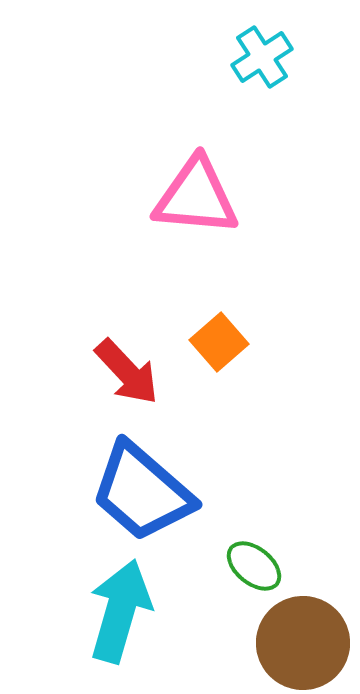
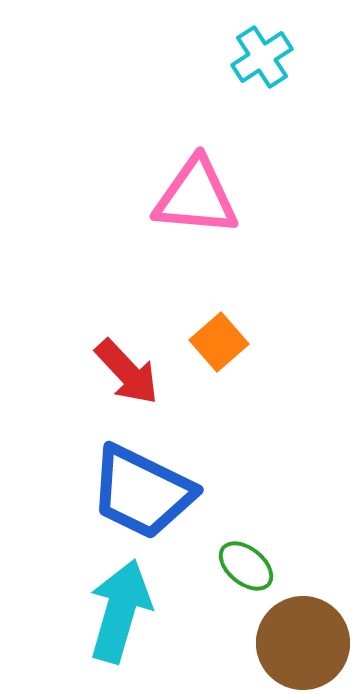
blue trapezoid: rotated 15 degrees counterclockwise
green ellipse: moved 8 px left
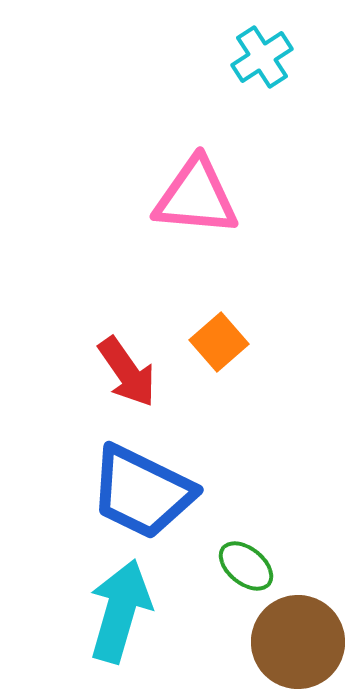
red arrow: rotated 8 degrees clockwise
brown circle: moved 5 px left, 1 px up
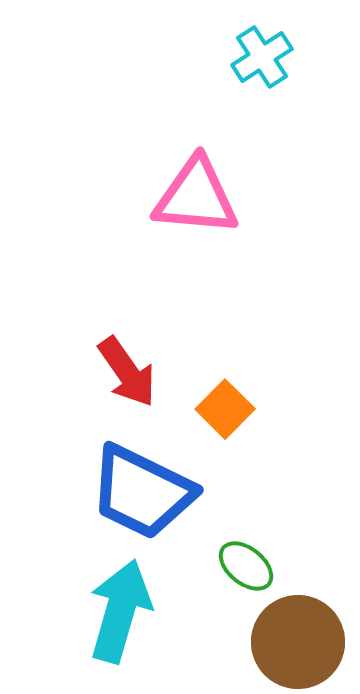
orange square: moved 6 px right, 67 px down; rotated 4 degrees counterclockwise
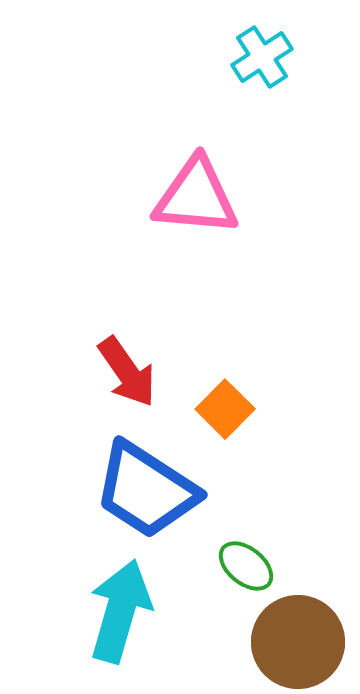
blue trapezoid: moved 4 px right, 2 px up; rotated 7 degrees clockwise
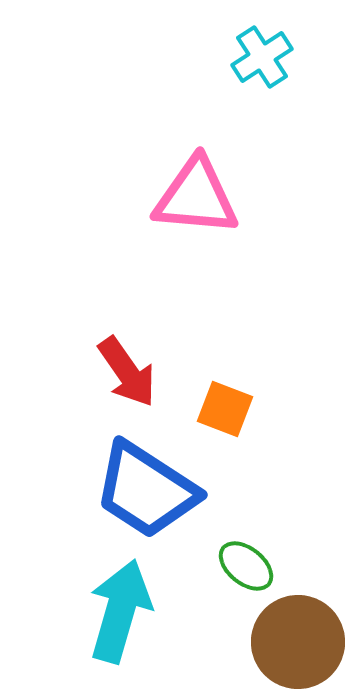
orange square: rotated 24 degrees counterclockwise
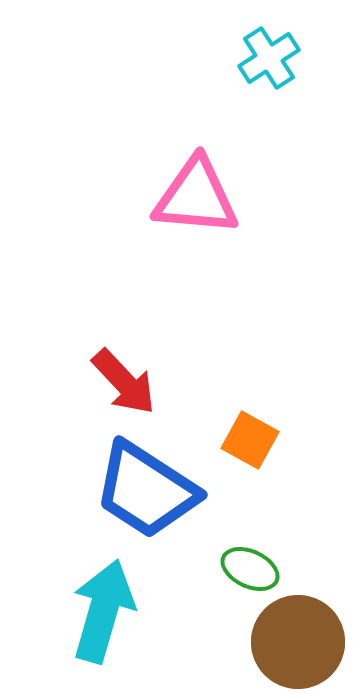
cyan cross: moved 7 px right, 1 px down
red arrow: moved 3 px left, 10 px down; rotated 8 degrees counterclockwise
orange square: moved 25 px right, 31 px down; rotated 8 degrees clockwise
green ellipse: moved 4 px right, 3 px down; rotated 14 degrees counterclockwise
cyan arrow: moved 17 px left
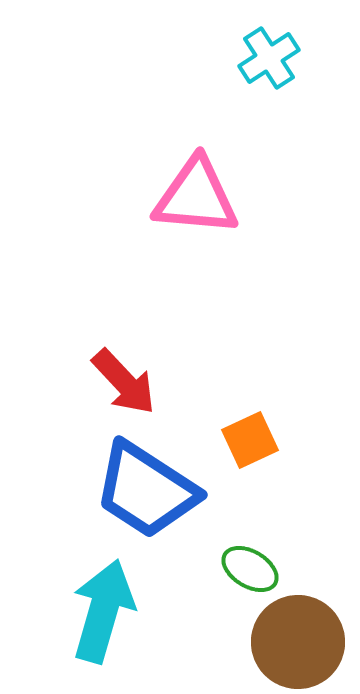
orange square: rotated 36 degrees clockwise
green ellipse: rotated 6 degrees clockwise
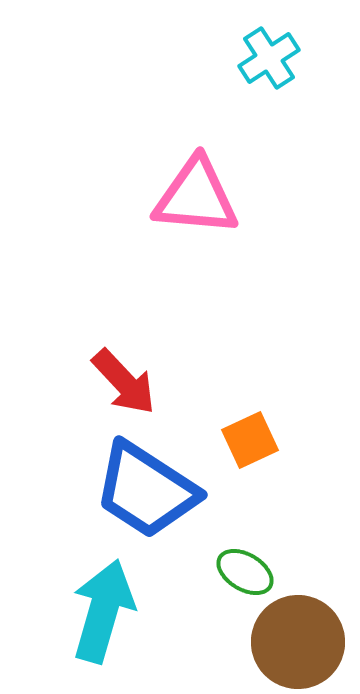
green ellipse: moved 5 px left, 3 px down
